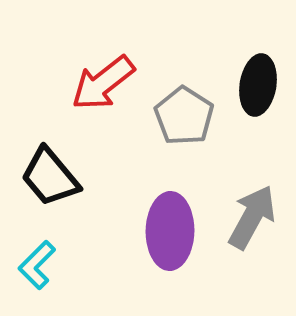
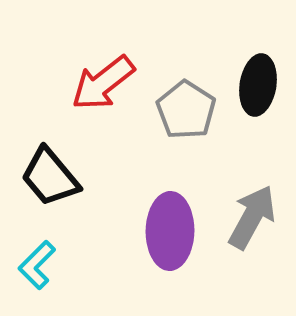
gray pentagon: moved 2 px right, 6 px up
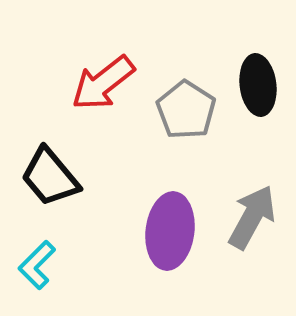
black ellipse: rotated 16 degrees counterclockwise
purple ellipse: rotated 6 degrees clockwise
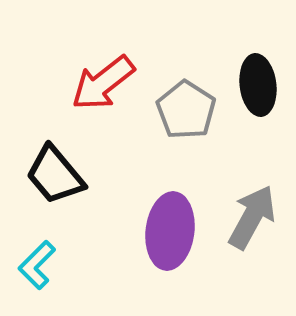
black trapezoid: moved 5 px right, 2 px up
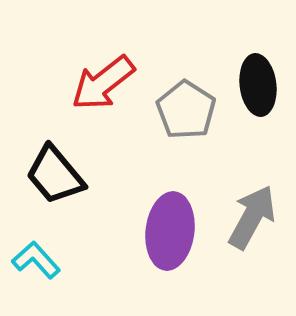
cyan L-shape: moved 1 px left, 5 px up; rotated 93 degrees clockwise
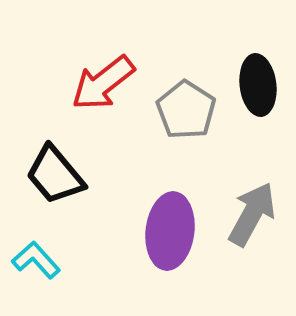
gray arrow: moved 3 px up
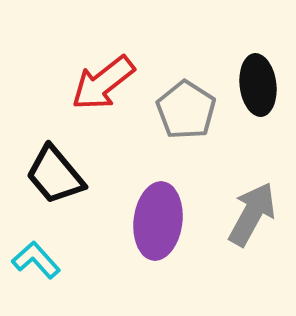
purple ellipse: moved 12 px left, 10 px up
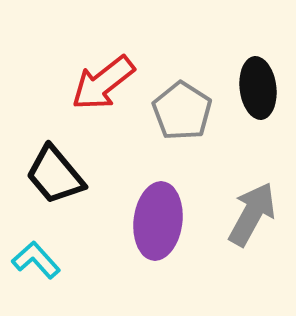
black ellipse: moved 3 px down
gray pentagon: moved 4 px left, 1 px down
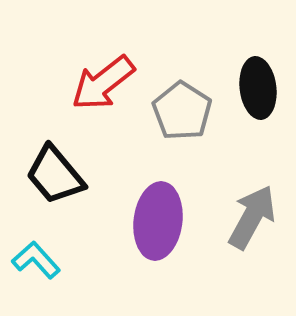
gray arrow: moved 3 px down
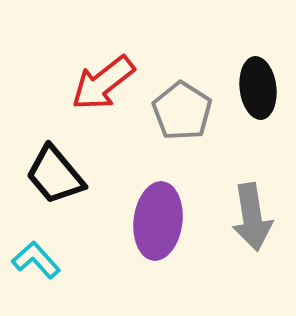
gray arrow: rotated 142 degrees clockwise
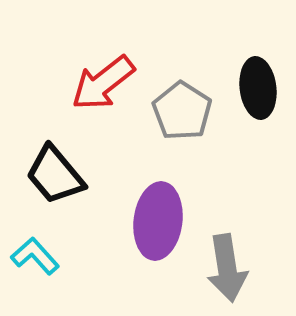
gray arrow: moved 25 px left, 51 px down
cyan L-shape: moved 1 px left, 4 px up
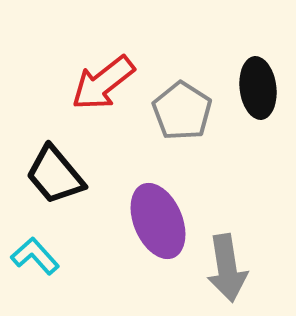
purple ellipse: rotated 30 degrees counterclockwise
